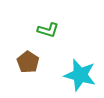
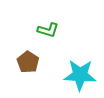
cyan star: rotated 12 degrees counterclockwise
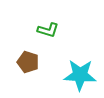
brown pentagon: rotated 15 degrees counterclockwise
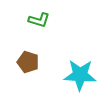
green L-shape: moved 9 px left, 10 px up
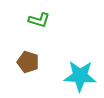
cyan star: moved 1 px down
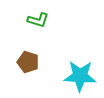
green L-shape: moved 1 px left
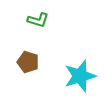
cyan star: rotated 20 degrees counterclockwise
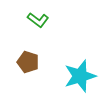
green L-shape: rotated 20 degrees clockwise
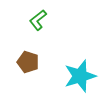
green L-shape: rotated 105 degrees clockwise
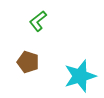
green L-shape: moved 1 px down
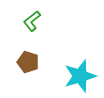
green L-shape: moved 6 px left
